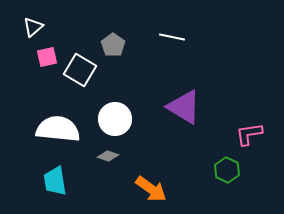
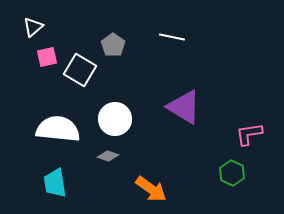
green hexagon: moved 5 px right, 3 px down
cyan trapezoid: moved 2 px down
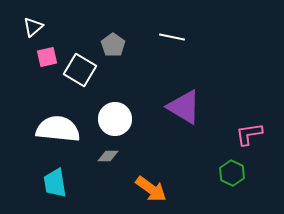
gray diamond: rotated 20 degrees counterclockwise
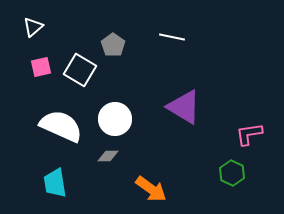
pink square: moved 6 px left, 10 px down
white semicircle: moved 3 px right, 3 px up; rotated 18 degrees clockwise
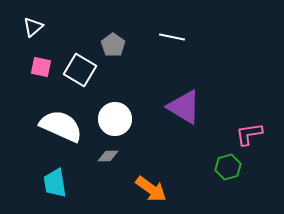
pink square: rotated 25 degrees clockwise
green hexagon: moved 4 px left, 6 px up; rotated 20 degrees clockwise
